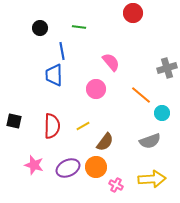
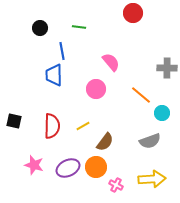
gray cross: rotated 18 degrees clockwise
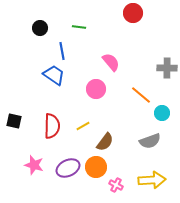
blue trapezoid: rotated 125 degrees clockwise
yellow arrow: moved 1 px down
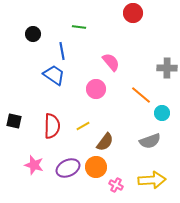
black circle: moved 7 px left, 6 px down
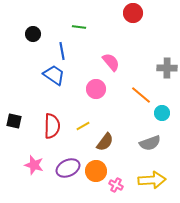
gray semicircle: moved 2 px down
orange circle: moved 4 px down
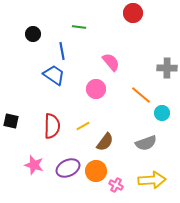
black square: moved 3 px left
gray semicircle: moved 4 px left
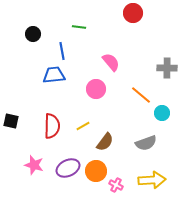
blue trapezoid: rotated 40 degrees counterclockwise
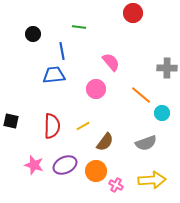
purple ellipse: moved 3 px left, 3 px up
